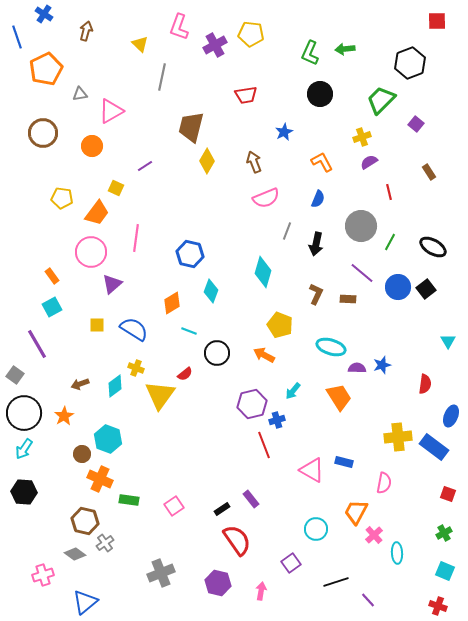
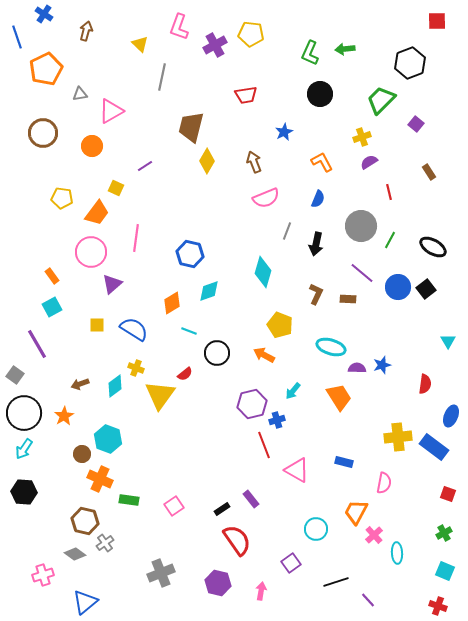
green line at (390, 242): moved 2 px up
cyan diamond at (211, 291): moved 2 px left; rotated 50 degrees clockwise
pink triangle at (312, 470): moved 15 px left
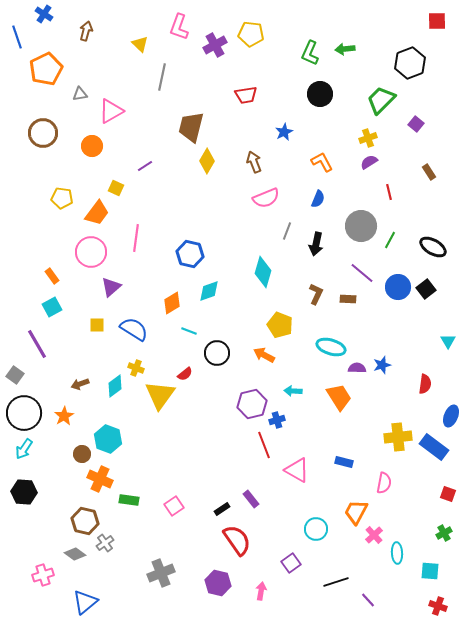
yellow cross at (362, 137): moved 6 px right, 1 px down
purple triangle at (112, 284): moved 1 px left, 3 px down
cyan arrow at (293, 391): rotated 54 degrees clockwise
cyan square at (445, 571): moved 15 px left; rotated 18 degrees counterclockwise
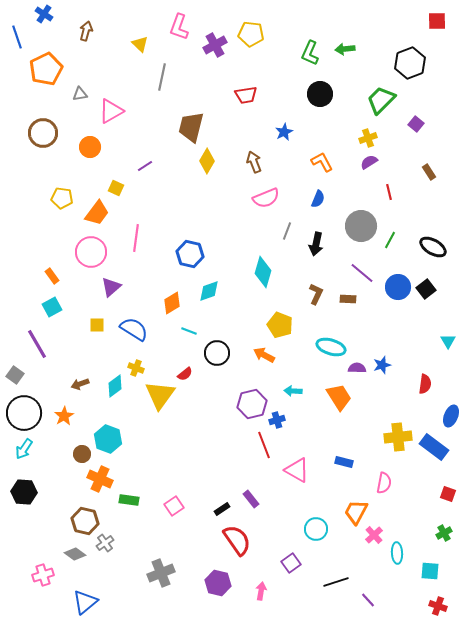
orange circle at (92, 146): moved 2 px left, 1 px down
